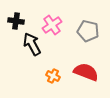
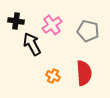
red semicircle: moved 2 px left, 1 px down; rotated 65 degrees clockwise
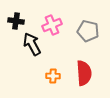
pink cross: rotated 12 degrees clockwise
orange cross: rotated 24 degrees counterclockwise
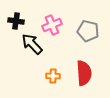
black arrow: rotated 15 degrees counterclockwise
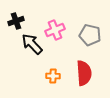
black cross: rotated 28 degrees counterclockwise
pink cross: moved 3 px right, 5 px down
gray pentagon: moved 2 px right, 4 px down
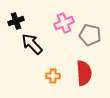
pink cross: moved 9 px right, 7 px up
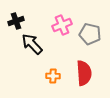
pink cross: moved 2 px left, 2 px down
gray pentagon: moved 1 px up
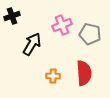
black cross: moved 4 px left, 5 px up
black arrow: rotated 75 degrees clockwise
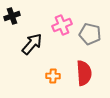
black arrow: rotated 10 degrees clockwise
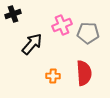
black cross: moved 1 px right, 2 px up
gray pentagon: moved 2 px left, 1 px up; rotated 10 degrees counterclockwise
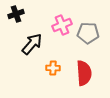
black cross: moved 3 px right
orange cross: moved 8 px up
